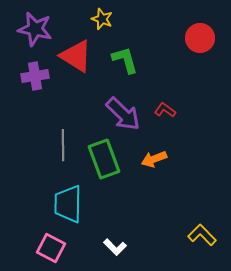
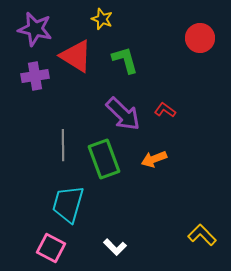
cyan trapezoid: rotated 15 degrees clockwise
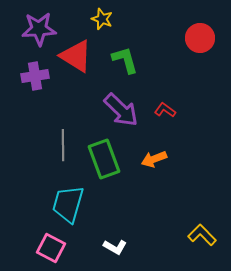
purple star: moved 4 px right; rotated 16 degrees counterclockwise
purple arrow: moved 2 px left, 4 px up
white L-shape: rotated 15 degrees counterclockwise
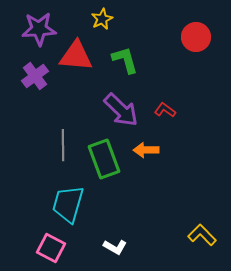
yellow star: rotated 25 degrees clockwise
red circle: moved 4 px left, 1 px up
red triangle: rotated 27 degrees counterclockwise
purple cross: rotated 28 degrees counterclockwise
orange arrow: moved 8 px left, 9 px up; rotated 20 degrees clockwise
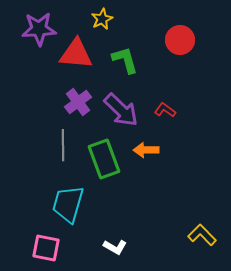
red circle: moved 16 px left, 3 px down
red triangle: moved 2 px up
purple cross: moved 43 px right, 26 px down
pink square: moved 5 px left; rotated 16 degrees counterclockwise
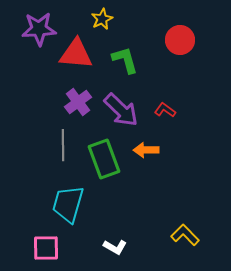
yellow L-shape: moved 17 px left
pink square: rotated 12 degrees counterclockwise
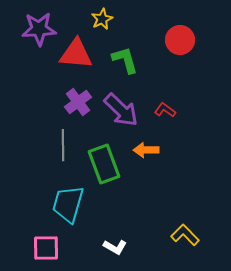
green rectangle: moved 5 px down
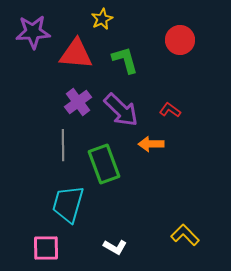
purple star: moved 6 px left, 3 px down
red L-shape: moved 5 px right
orange arrow: moved 5 px right, 6 px up
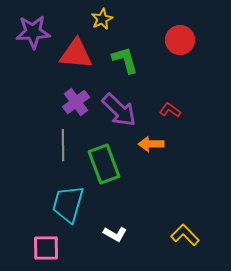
purple cross: moved 2 px left
purple arrow: moved 2 px left
white L-shape: moved 13 px up
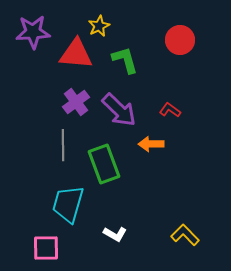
yellow star: moved 3 px left, 7 px down
